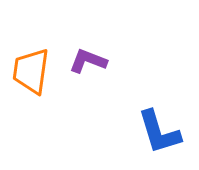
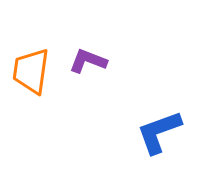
blue L-shape: rotated 87 degrees clockwise
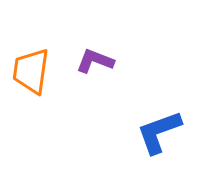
purple L-shape: moved 7 px right
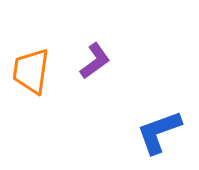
purple L-shape: rotated 123 degrees clockwise
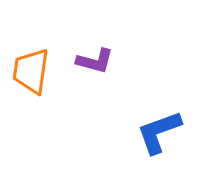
purple L-shape: rotated 51 degrees clockwise
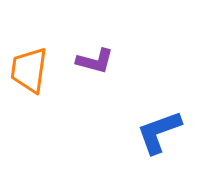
orange trapezoid: moved 2 px left, 1 px up
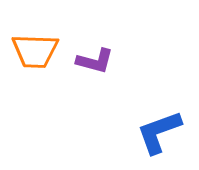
orange trapezoid: moved 6 px right, 19 px up; rotated 96 degrees counterclockwise
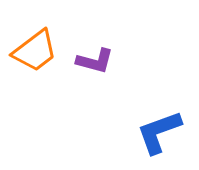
orange trapezoid: rotated 39 degrees counterclockwise
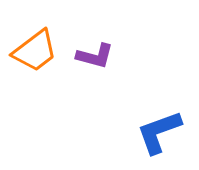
purple L-shape: moved 5 px up
